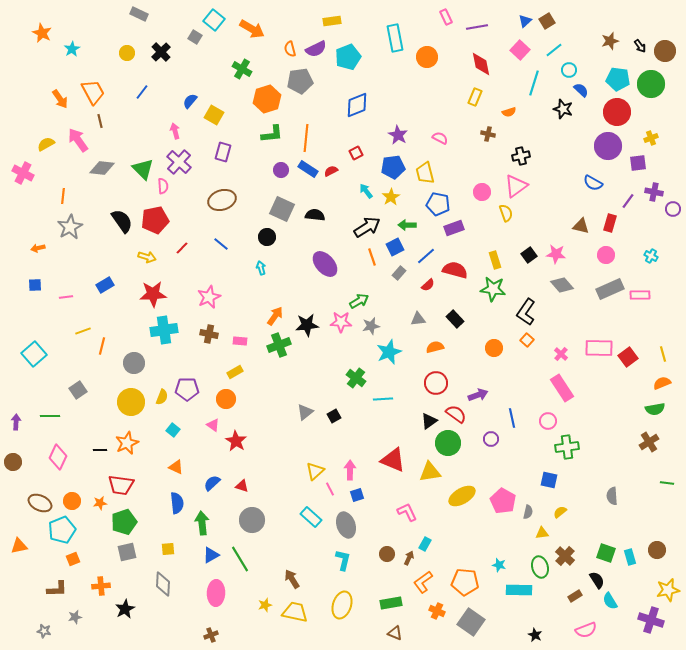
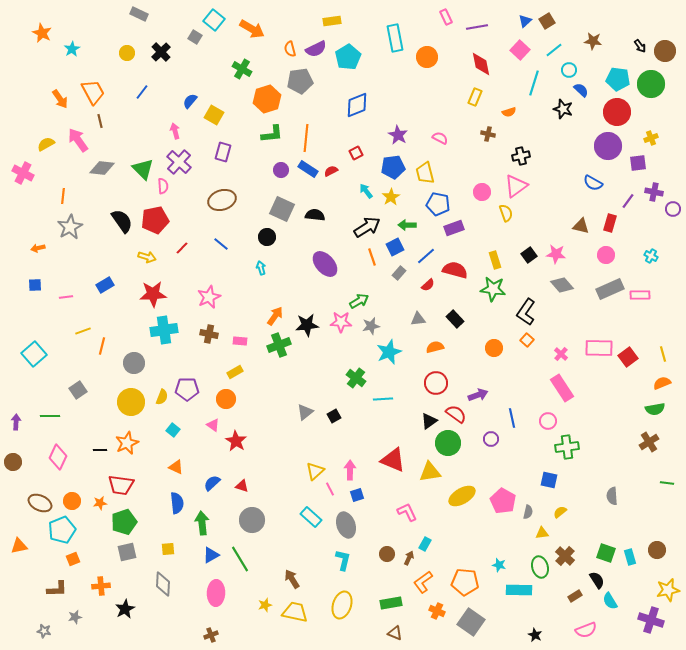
brown star at (610, 41): moved 17 px left; rotated 24 degrees clockwise
cyan pentagon at (348, 57): rotated 10 degrees counterclockwise
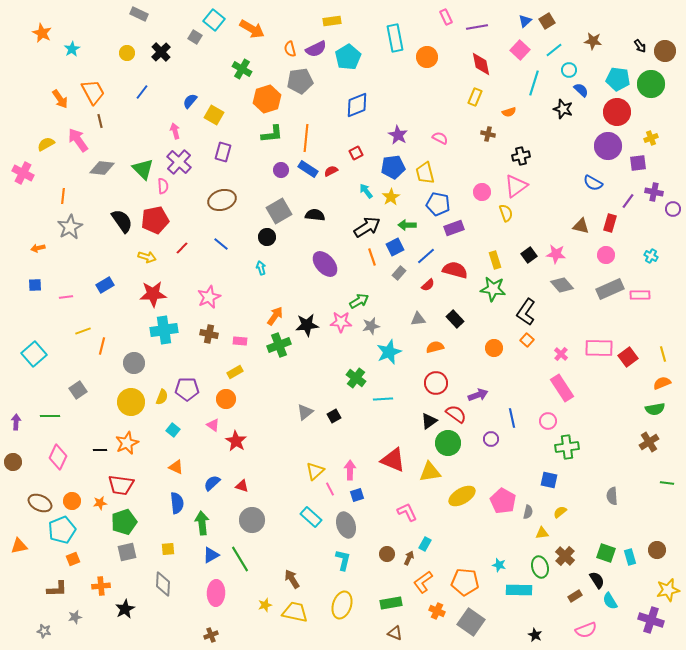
gray square at (282, 209): moved 3 px left, 2 px down; rotated 35 degrees clockwise
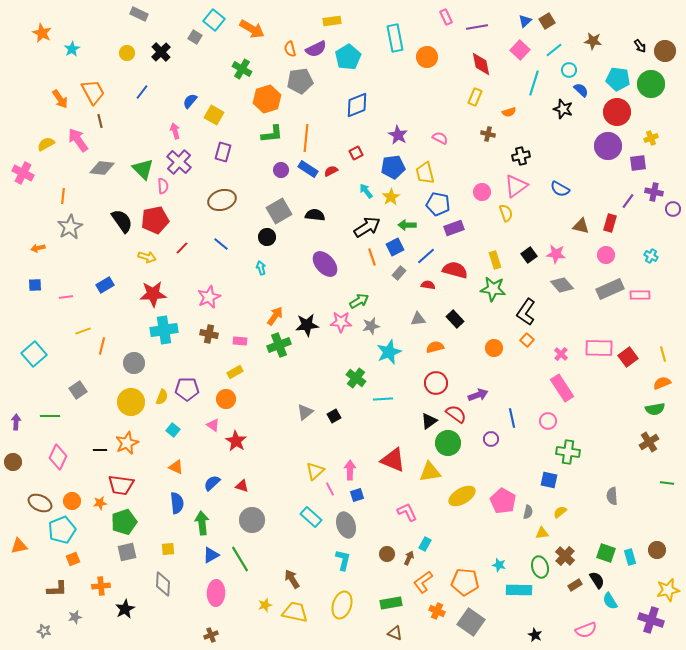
blue semicircle at (593, 183): moved 33 px left, 6 px down
red semicircle at (428, 285): rotated 128 degrees counterclockwise
green cross at (567, 447): moved 1 px right, 5 px down; rotated 15 degrees clockwise
brown rectangle at (575, 596): moved 11 px up
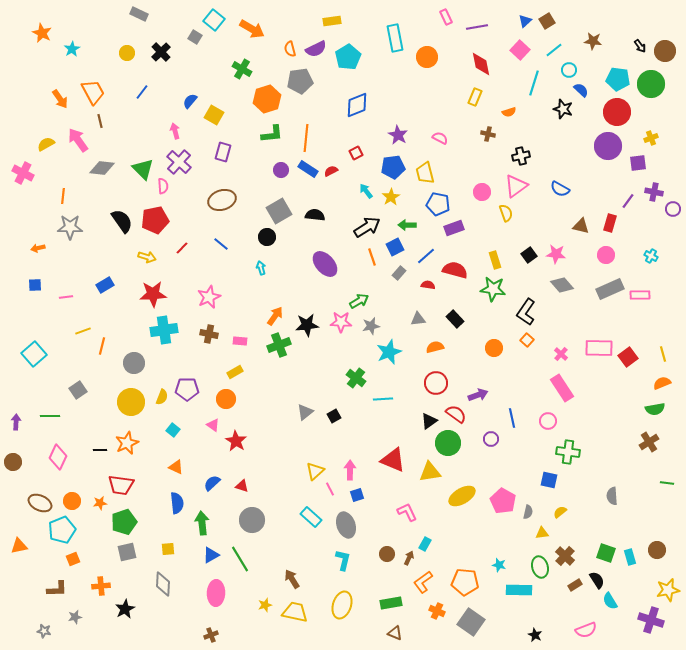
gray star at (70, 227): rotated 30 degrees clockwise
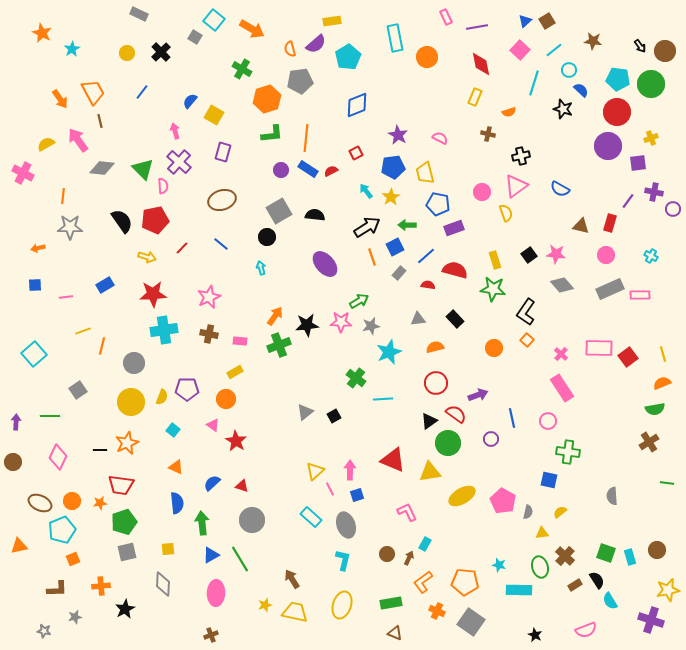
purple semicircle at (316, 49): moved 5 px up; rotated 15 degrees counterclockwise
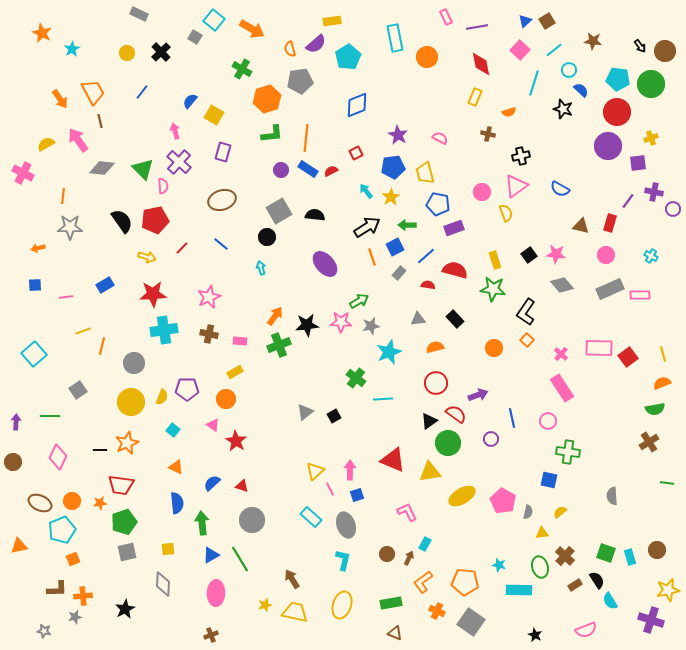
orange cross at (101, 586): moved 18 px left, 10 px down
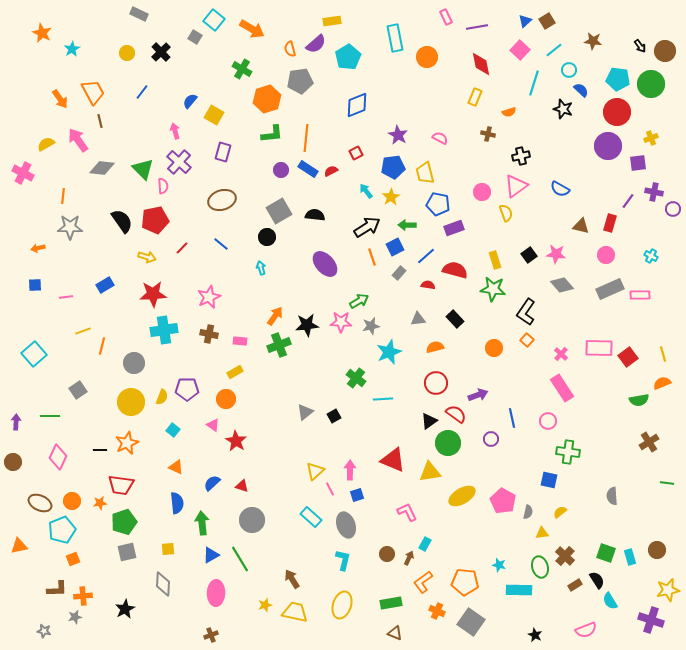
green semicircle at (655, 409): moved 16 px left, 9 px up
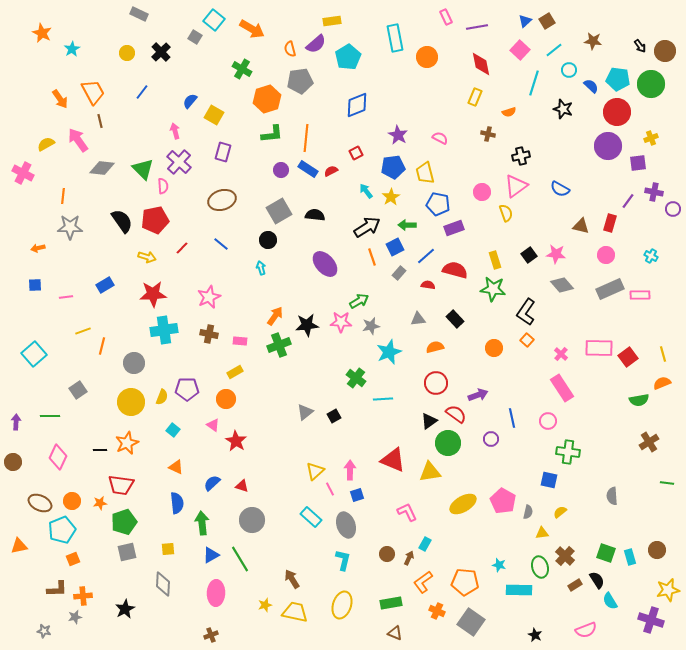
blue semicircle at (581, 90): moved 10 px right, 4 px up
black circle at (267, 237): moved 1 px right, 3 px down
yellow ellipse at (462, 496): moved 1 px right, 8 px down
